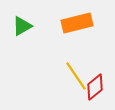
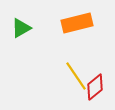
green triangle: moved 1 px left, 2 px down
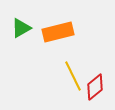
orange rectangle: moved 19 px left, 9 px down
yellow line: moved 3 px left; rotated 8 degrees clockwise
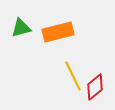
green triangle: rotated 15 degrees clockwise
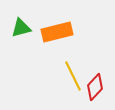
orange rectangle: moved 1 px left
red diamond: rotated 8 degrees counterclockwise
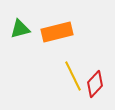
green triangle: moved 1 px left, 1 px down
red diamond: moved 3 px up
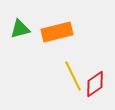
red diamond: rotated 12 degrees clockwise
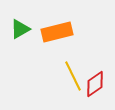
green triangle: rotated 15 degrees counterclockwise
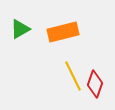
orange rectangle: moved 6 px right
red diamond: rotated 36 degrees counterclockwise
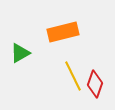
green triangle: moved 24 px down
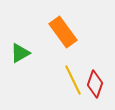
orange rectangle: rotated 68 degrees clockwise
yellow line: moved 4 px down
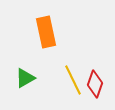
orange rectangle: moved 17 px left; rotated 24 degrees clockwise
green triangle: moved 5 px right, 25 px down
